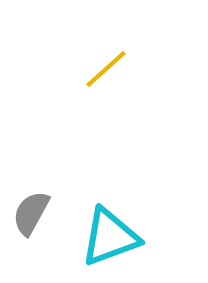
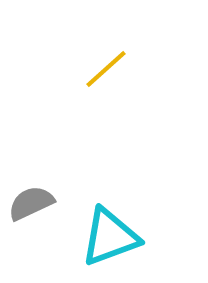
gray semicircle: moved 10 px up; rotated 36 degrees clockwise
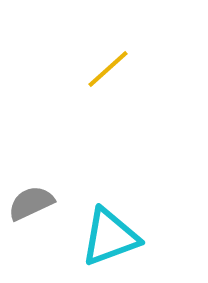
yellow line: moved 2 px right
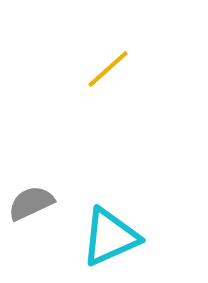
cyan triangle: rotated 4 degrees counterclockwise
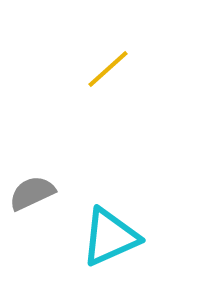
gray semicircle: moved 1 px right, 10 px up
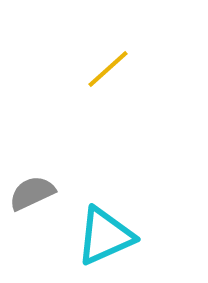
cyan triangle: moved 5 px left, 1 px up
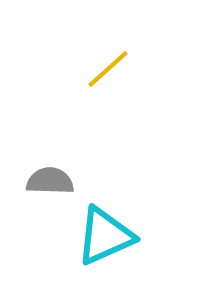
gray semicircle: moved 18 px right, 12 px up; rotated 27 degrees clockwise
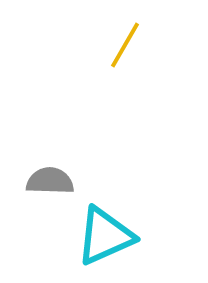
yellow line: moved 17 px right, 24 px up; rotated 18 degrees counterclockwise
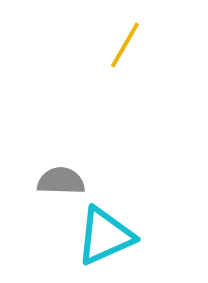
gray semicircle: moved 11 px right
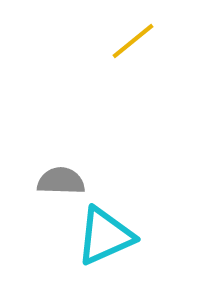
yellow line: moved 8 px right, 4 px up; rotated 21 degrees clockwise
